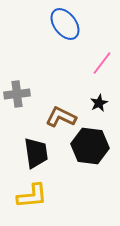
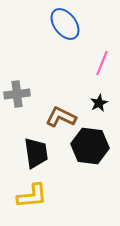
pink line: rotated 15 degrees counterclockwise
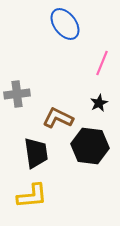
brown L-shape: moved 3 px left, 1 px down
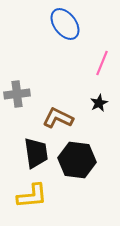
black hexagon: moved 13 px left, 14 px down
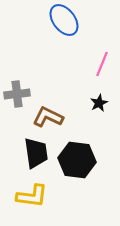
blue ellipse: moved 1 px left, 4 px up
pink line: moved 1 px down
brown L-shape: moved 10 px left, 1 px up
yellow L-shape: rotated 12 degrees clockwise
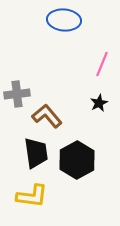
blue ellipse: rotated 48 degrees counterclockwise
brown L-shape: moved 1 px left, 1 px up; rotated 24 degrees clockwise
black hexagon: rotated 24 degrees clockwise
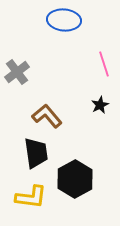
pink line: moved 2 px right; rotated 40 degrees counterclockwise
gray cross: moved 22 px up; rotated 30 degrees counterclockwise
black star: moved 1 px right, 2 px down
black hexagon: moved 2 px left, 19 px down
yellow L-shape: moved 1 px left, 1 px down
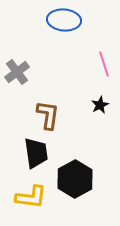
brown L-shape: moved 1 px right, 1 px up; rotated 48 degrees clockwise
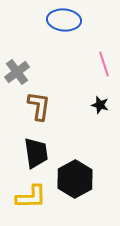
black star: rotated 30 degrees counterclockwise
brown L-shape: moved 9 px left, 9 px up
yellow L-shape: rotated 8 degrees counterclockwise
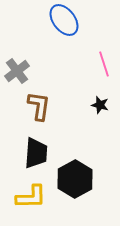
blue ellipse: rotated 48 degrees clockwise
gray cross: moved 1 px up
black trapezoid: rotated 12 degrees clockwise
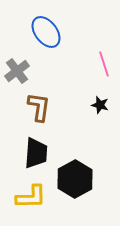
blue ellipse: moved 18 px left, 12 px down
brown L-shape: moved 1 px down
